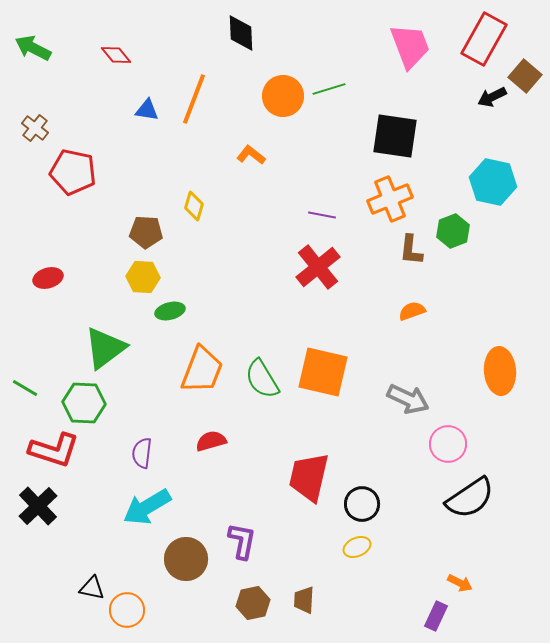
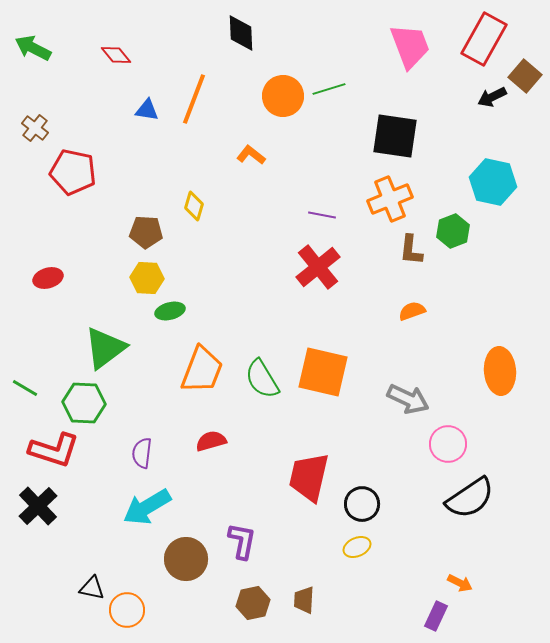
yellow hexagon at (143, 277): moved 4 px right, 1 px down
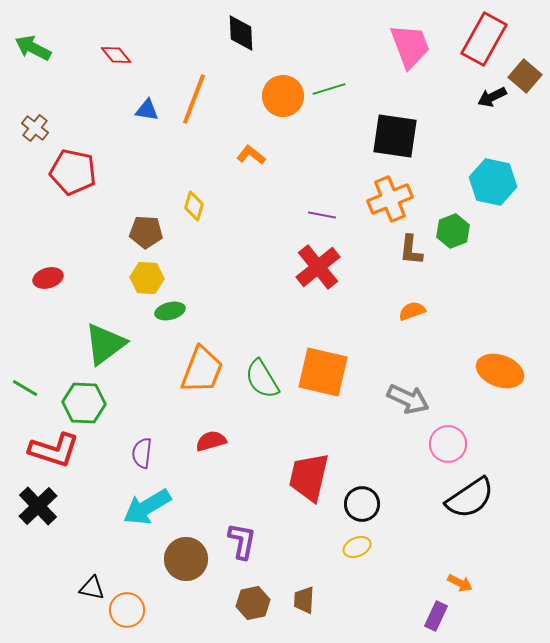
green triangle at (105, 348): moved 4 px up
orange ellipse at (500, 371): rotated 66 degrees counterclockwise
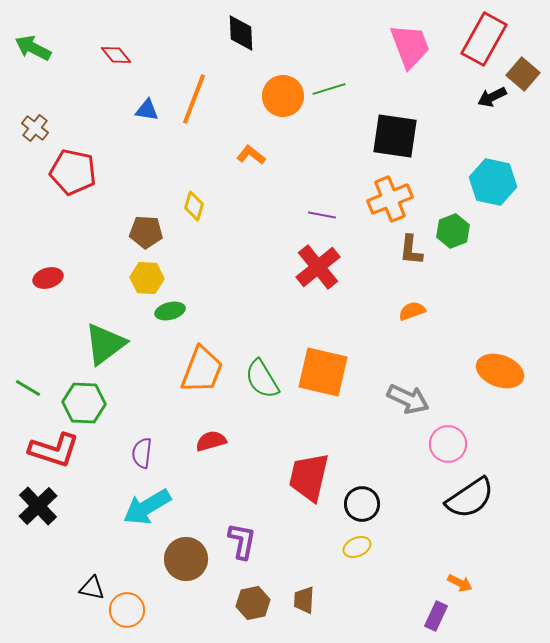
brown square at (525, 76): moved 2 px left, 2 px up
green line at (25, 388): moved 3 px right
